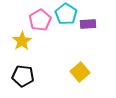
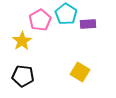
yellow square: rotated 18 degrees counterclockwise
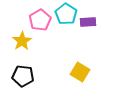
purple rectangle: moved 2 px up
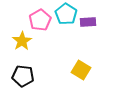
yellow square: moved 1 px right, 2 px up
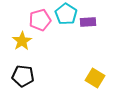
pink pentagon: rotated 15 degrees clockwise
yellow square: moved 14 px right, 8 px down
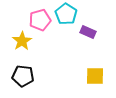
purple rectangle: moved 10 px down; rotated 28 degrees clockwise
yellow square: moved 2 px up; rotated 30 degrees counterclockwise
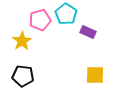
yellow square: moved 1 px up
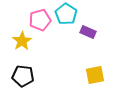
yellow square: rotated 12 degrees counterclockwise
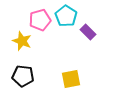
cyan pentagon: moved 2 px down
purple rectangle: rotated 21 degrees clockwise
yellow star: rotated 18 degrees counterclockwise
yellow square: moved 24 px left, 4 px down
